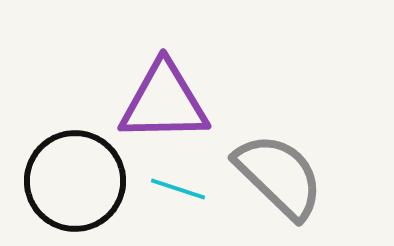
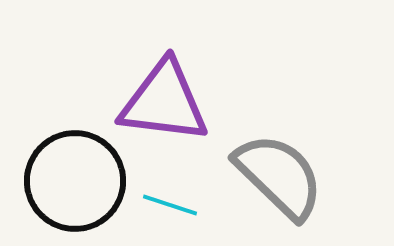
purple triangle: rotated 8 degrees clockwise
cyan line: moved 8 px left, 16 px down
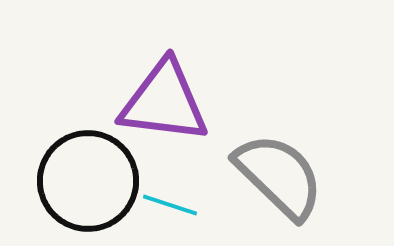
black circle: moved 13 px right
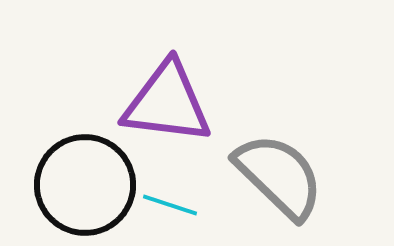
purple triangle: moved 3 px right, 1 px down
black circle: moved 3 px left, 4 px down
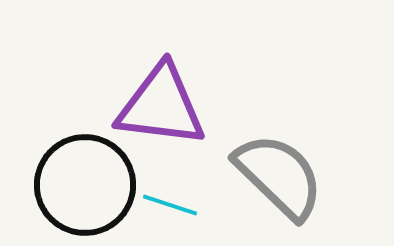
purple triangle: moved 6 px left, 3 px down
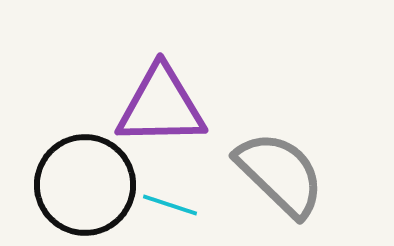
purple triangle: rotated 8 degrees counterclockwise
gray semicircle: moved 1 px right, 2 px up
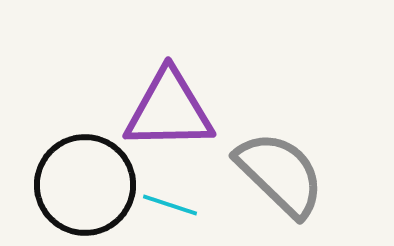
purple triangle: moved 8 px right, 4 px down
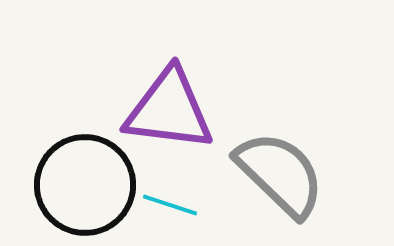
purple triangle: rotated 8 degrees clockwise
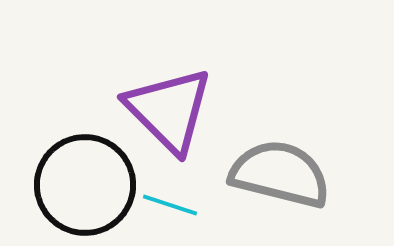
purple triangle: rotated 38 degrees clockwise
gray semicircle: rotated 30 degrees counterclockwise
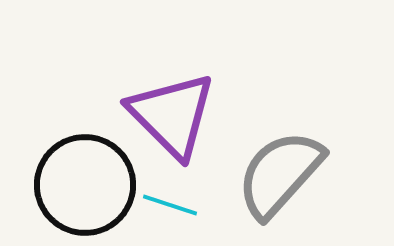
purple triangle: moved 3 px right, 5 px down
gray semicircle: rotated 62 degrees counterclockwise
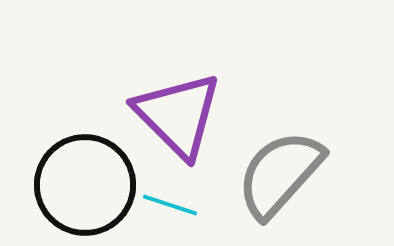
purple triangle: moved 6 px right
